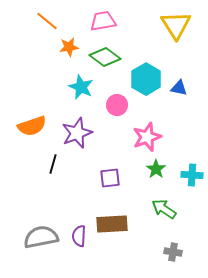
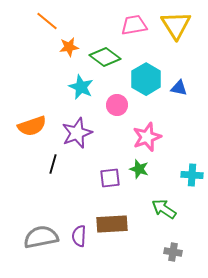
pink trapezoid: moved 31 px right, 4 px down
green star: moved 17 px left; rotated 18 degrees counterclockwise
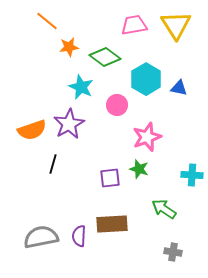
orange semicircle: moved 4 px down
purple star: moved 8 px left, 9 px up; rotated 8 degrees counterclockwise
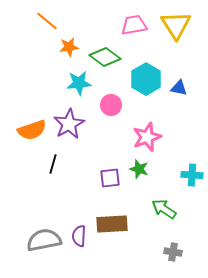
cyan star: moved 2 px left, 4 px up; rotated 30 degrees counterclockwise
pink circle: moved 6 px left
gray semicircle: moved 3 px right, 3 px down
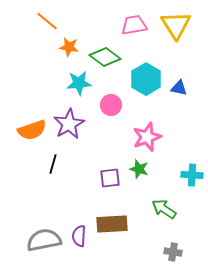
orange star: rotated 18 degrees clockwise
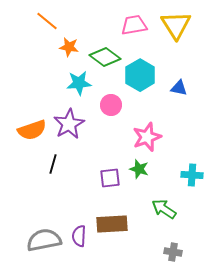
cyan hexagon: moved 6 px left, 4 px up
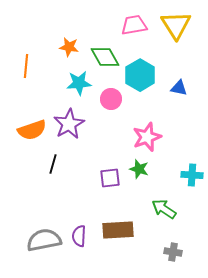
orange line: moved 21 px left, 45 px down; rotated 55 degrees clockwise
green diamond: rotated 24 degrees clockwise
pink circle: moved 6 px up
brown rectangle: moved 6 px right, 6 px down
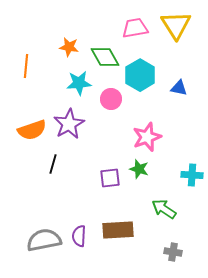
pink trapezoid: moved 1 px right, 3 px down
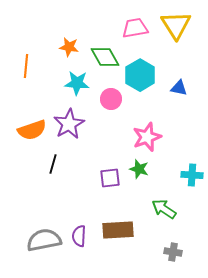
cyan star: moved 2 px left; rotated 10 degrees clockwise
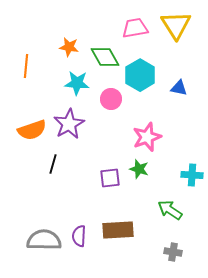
green arrow: moved 6 px right, 1 px down
gray semicircle: rotated 12 degrees clockwise
